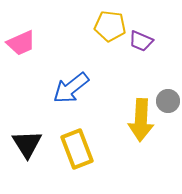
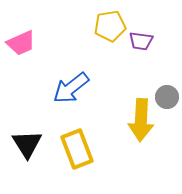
yellow pentagon: rotated 16 degrees counterclockwise
purple trapezoid: rotated 15 degrees counterclockwise
gray circle: moved 1 px left, 4 px up
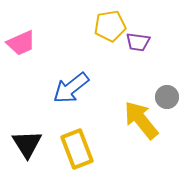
purple trapezoid: moved 3 px left, 1 px down
yellow arrow: rotated 138 degrees clockwise
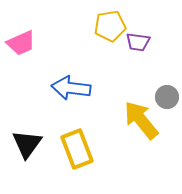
blue arrow: rotated 45 degrees clockwise
black triangle: rotated 8 degrees clockwise
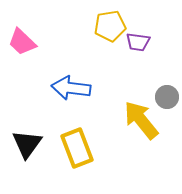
pink trapezoid: moved 1 px right, 1 px up; rotated 68 degrees clockwise
yellow rectangle: moved 1 px up
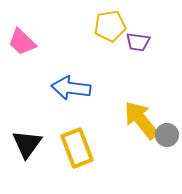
gray circle: moved 38 px down
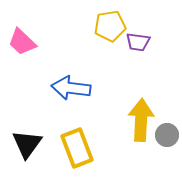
yellow arrow: rotated 42 degrees clockwise
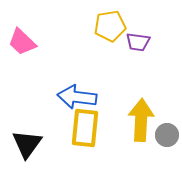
blue arrow: moved 6 px right, 9 px down
yellow rectangle: moved 8 px right, 20 px up; rotated 27 degrees clockwise
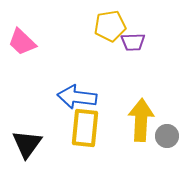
purple trapezoid: moved 5 px left; rotated 10 degrees counterclockwise
gray circle: moved 1 px down
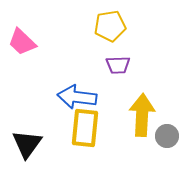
purple trapezoid: moved 15 px left, 23 px down
yellow arrow: moved 1 px right, 5 px up
